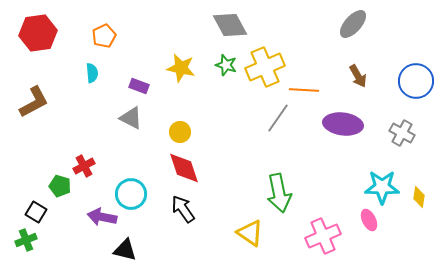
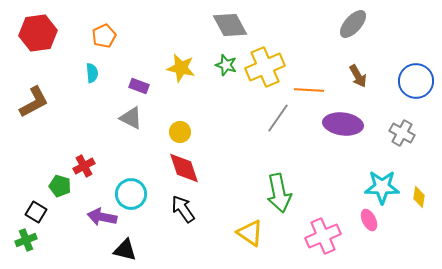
orange line: moved 5 px right
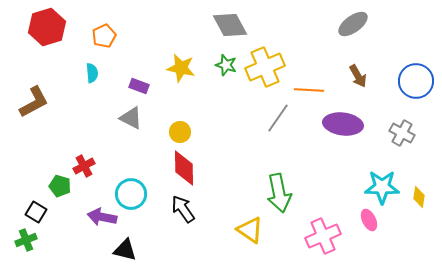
gray ellipse: rotated 12 degrees clockwise
red hexagon: moved 9 px right, 6 px up; rotated 9 degrees counterclockwise
red diamond: rotated 18 degrees clockwise
yellow triangle: moved 3 px up
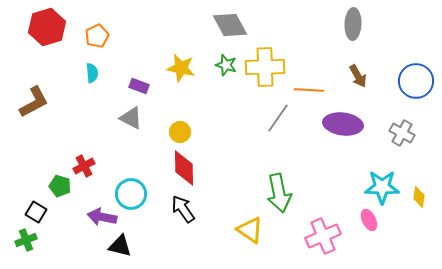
gray ellipse: rotated 52 degrees counterclockwise
orange pentagon: moved 7 px left
yellow cross: rotated 21 degrees clockwise
black triangle: moved 5 px left, 4 px up
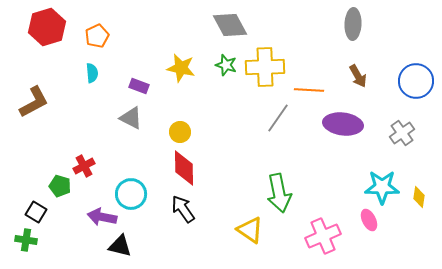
gray cross: rotated 25 degrees clockwise
green cross: rotated 30 degrees clockwise
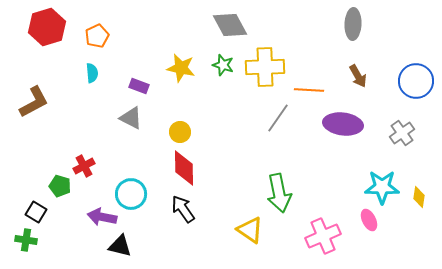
green star: moved 3 px left
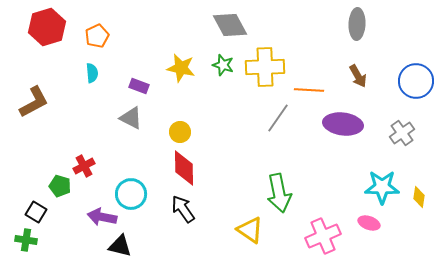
gray ellipse: moved 4 px right
pink ellipse: moved 3 px down; rotated 45 degrees counterclockwise
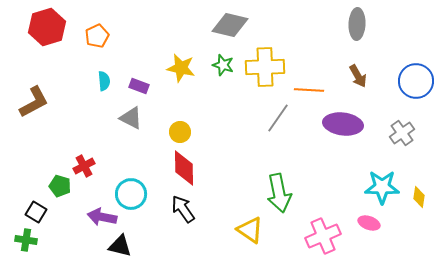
gray diamond: rotated 48 degrees counterclockwise
cyan semicircle: moved 12 px right, 8 px down
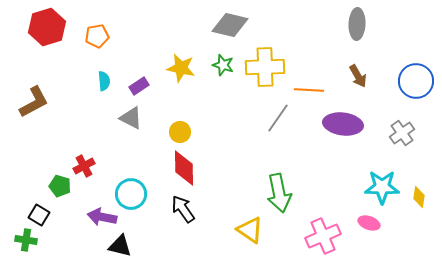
orange pentagon: rotated 15 degrees clockwise
purple rectangle: rotated 54 degrees counterclockwise
black square: moved 3 px right, 3 px down
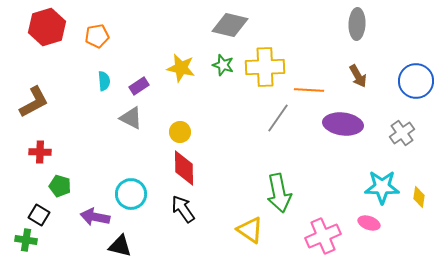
red cross: moved 44 px left, 14 px up; rotated 30 degrees clockwise
purple arrow: moved 7 px left
